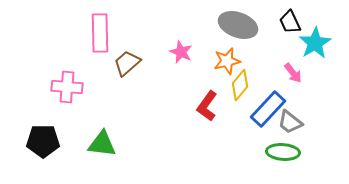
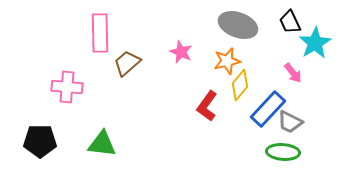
gray trapezoid: rotated 12 degrees counterclockwise
black pentagon: moved 3 px left
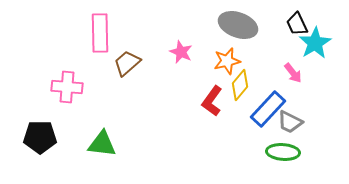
black trapezoid: moved 7 px right, 2 px down
red L-shape: moved 5 px right, 5 px up
black pentagon: moved 4 px up
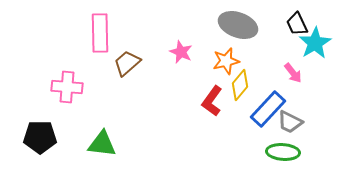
orange star: moved 1 px left
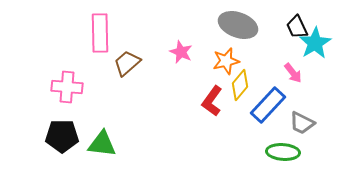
black trapezoid: moved 3 px down
blue rectangle: moved 4 px up
gray trapezoid: moved 12 px right, 1 px down
black pentagon: moved 22 px right, 1 px up
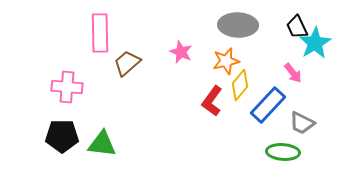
gray ellipse: rotated 18 degrees counterclockwise
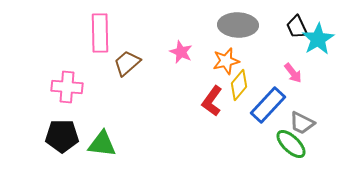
cyan star: moved 3 px right, 4 px up
yellow diamond: moved 1 px left
green ellipse: moved 8 px right, 8 px up; rotated 40 degrees clockwise
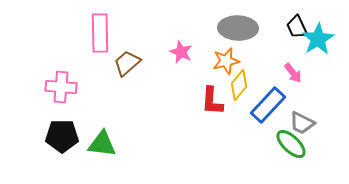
gray ellipse: moved 3 px down
pink cross: moved 6 px left
red L-shape: rotated 32 degrees counterclockwise
